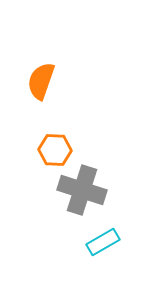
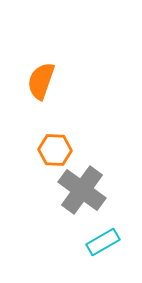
gray cross: rotated 18 degrees clockwise
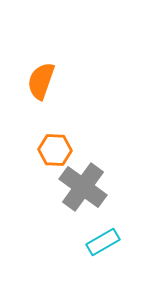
gray cross: moved 1 px right, 3 px up
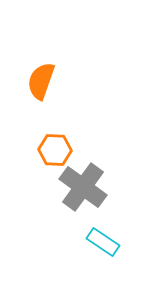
cyan rectangle: rotated 64 degrees clockwise
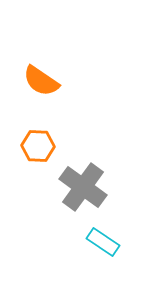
orange semicircle: rotated 75 degrees counterclockwise
orange hexagon: moved 17 px left, 4 px up
